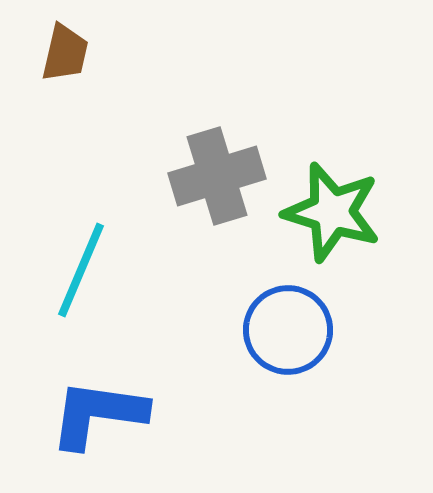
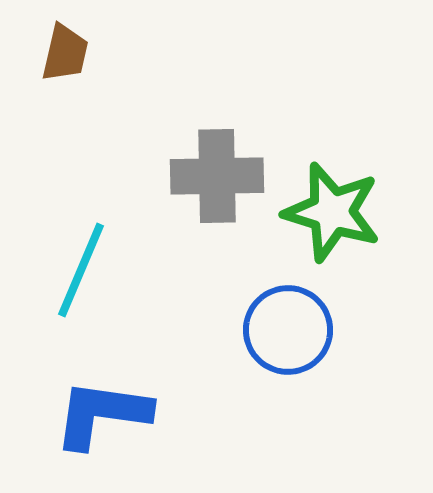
gray cross: rotated 16 degrees clockwise
blue L-shape: moved 4 px right
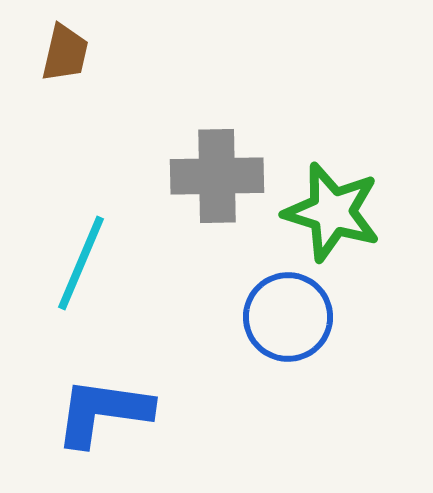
cyan line: moved 7 px up
blue circle: moved 13 px up
blue L-shape: moved 1 px right, 2 px up
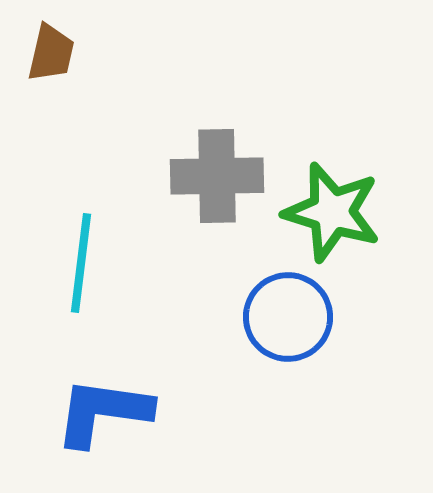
brown trapezoid: moved 14 px left
cyan line: rotated 16 degrees counterclockwise
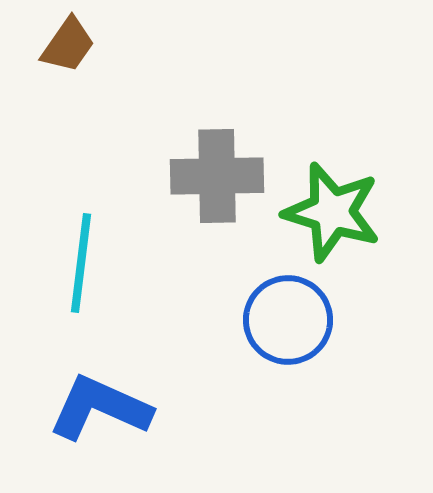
brown trapezoid: moved 17 px right, 8 px up; rotated 22 degrees clockwise
blue circle: moved 3 px down
blue L-shape: moved 3 px left, 4 px up; rotated 16 degrees clockwise
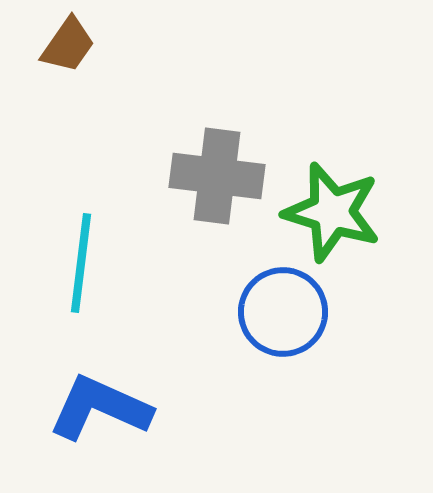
gray cross: rotated 8 degrees clockwise
blue circle: moved 5 px left, 8 px up
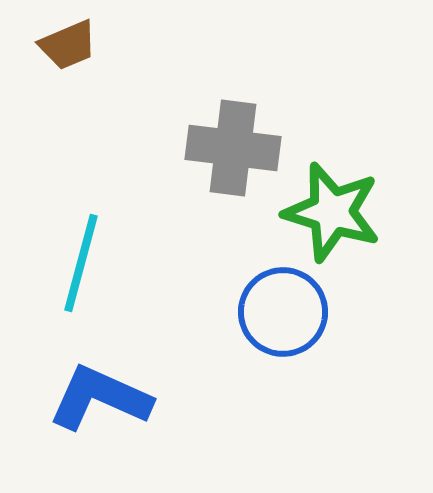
brown trapezoid: rotated 32 degrees clockwise
gray cross: moved 16 px right, 28 px up
cyan line: rotated 8 degrees clockwise
blue L-shape: moved 10 px up
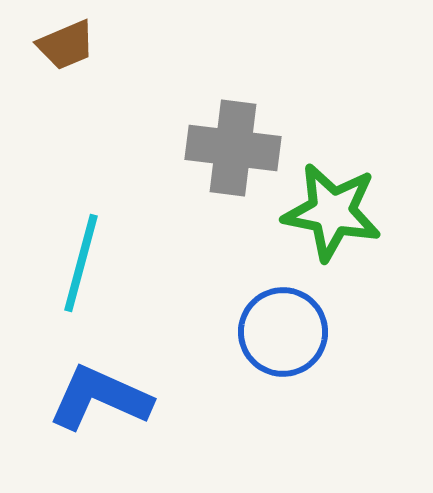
brown trapezoid: moved 2 px left
green star: rotated 6 degrees counterclockwise
blue circle: moved 20 px down
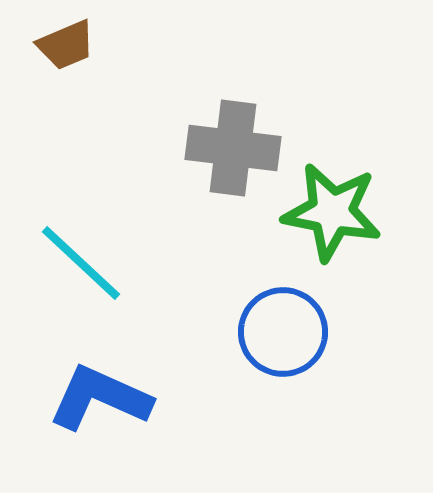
cyan line: rotated 62 degrees counterclockwise
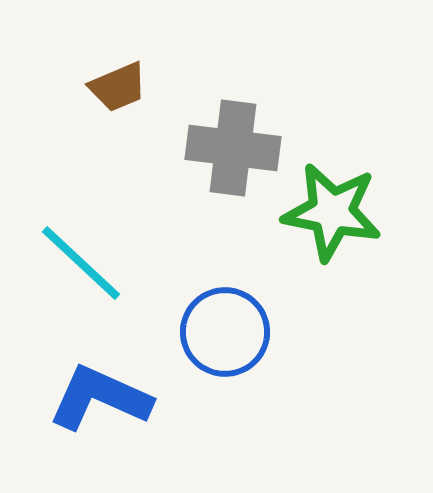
brown trapezoid: moved 52 px right, 42 px down
blue circle: moved 58 px left
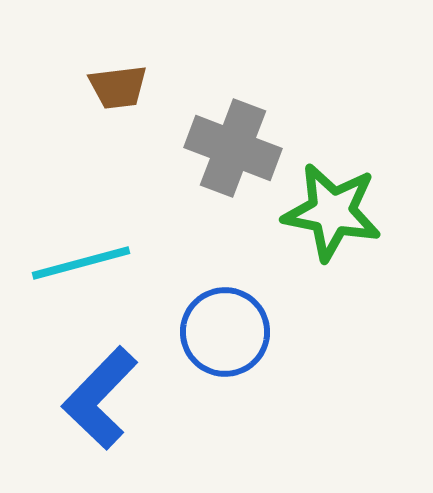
brown trapezoid: rotated 16 degrees clockwise
gray cross: rotated 14 degrees clockwise
cyan line: rotated 58 degrees counterclockwise
blue L-shape: rotated 70 degrees counterclockwise
